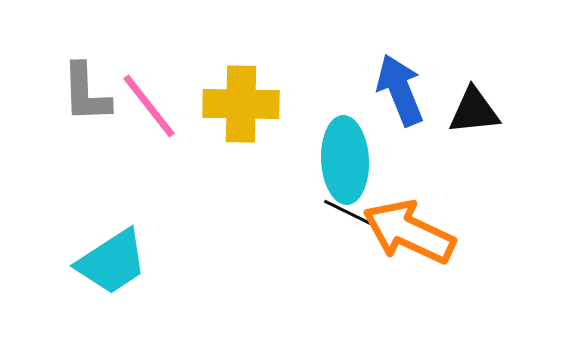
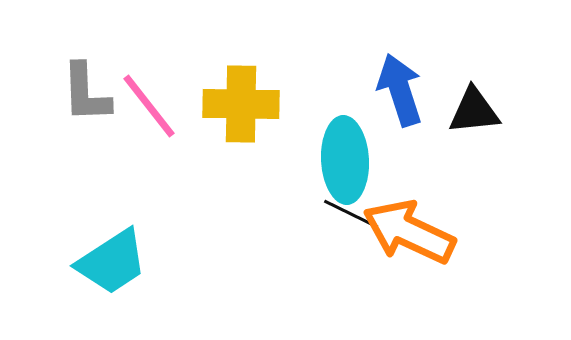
blue arrow: rotated 4 degrees clockwise
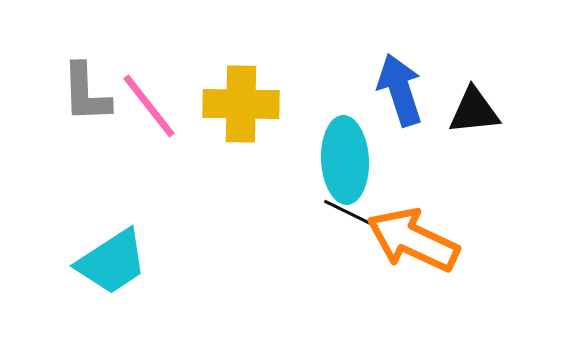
orange arrow: moved 4 px right, 8 px down
